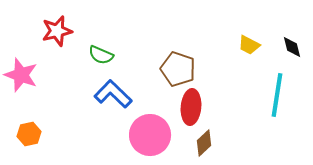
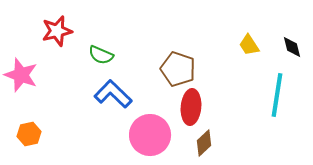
yellow trapezoid: rotated 30 degrees clockwise
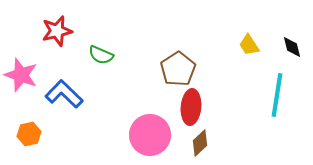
brown pentagon: rotated 20 degrees clockwise
blue L-shape: moved 49 px left
brown diamond: moved 4 px left
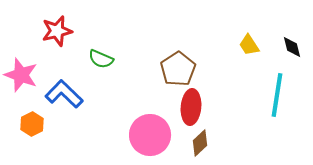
green semicircle: moved 4 px down
orange hexagon: moved 3 px right, 10 px up; rotated 15 degrees counterclockwise
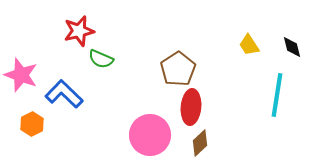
red star: moved 22 px right
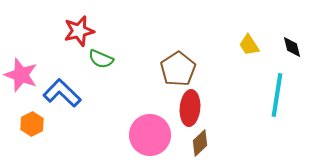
blue L-shape: moved 2 px left, 1 px up
red ellipse: moved 1 px left, 1 px down
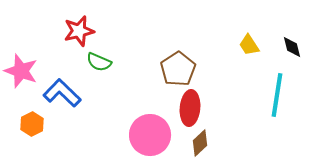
green semicircle: moved 2 px left, 3 px down
pink star: moved 4 px up
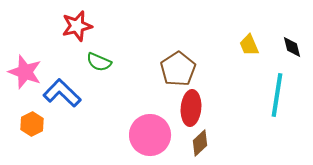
red star: moved 2 px left, 5 px up
yellow trapezoid: rotated 10 degrees clockwise
pink star: moved 4 px right, 1 px down
red ellipse: moved 1 px right
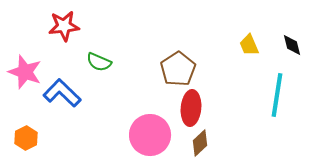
red star: moved 13 px left; rotated 8 degrees clockwise
black diamond: moved 2 px up
orange hexagon: moved 6 px left, 14 px down
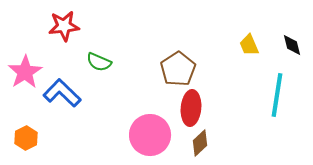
pink star: rotated 20 degrees clockwise
